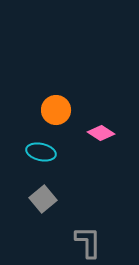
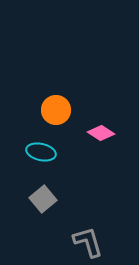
gray L-shape: rotated 16 degrees counterclockwise
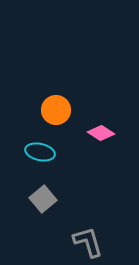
cyan ellipse: moved 1 px left
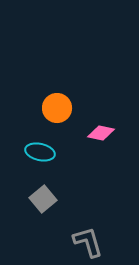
orange circle: moved 1 px right, 2 px up
pink diamond: rotated 20 degrees counterclockwise
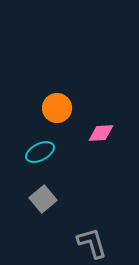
pink diamond: rotated 16 degrees counterclockwise
cyan ellipse: rotated 40 degrees counterclockwise
gray L-shape: moved 4 px right, 1 px down
